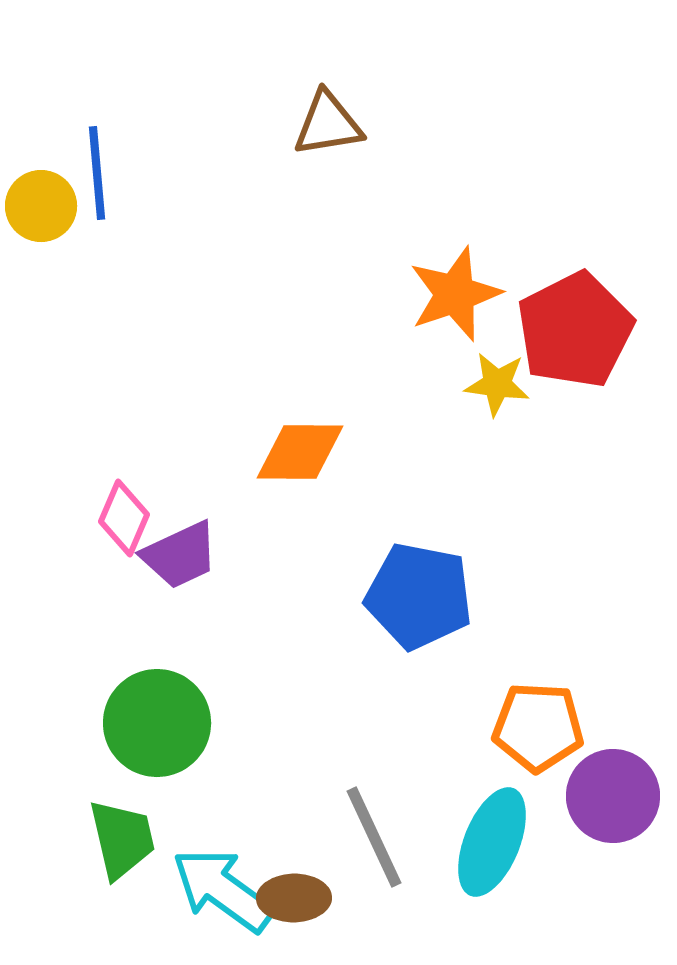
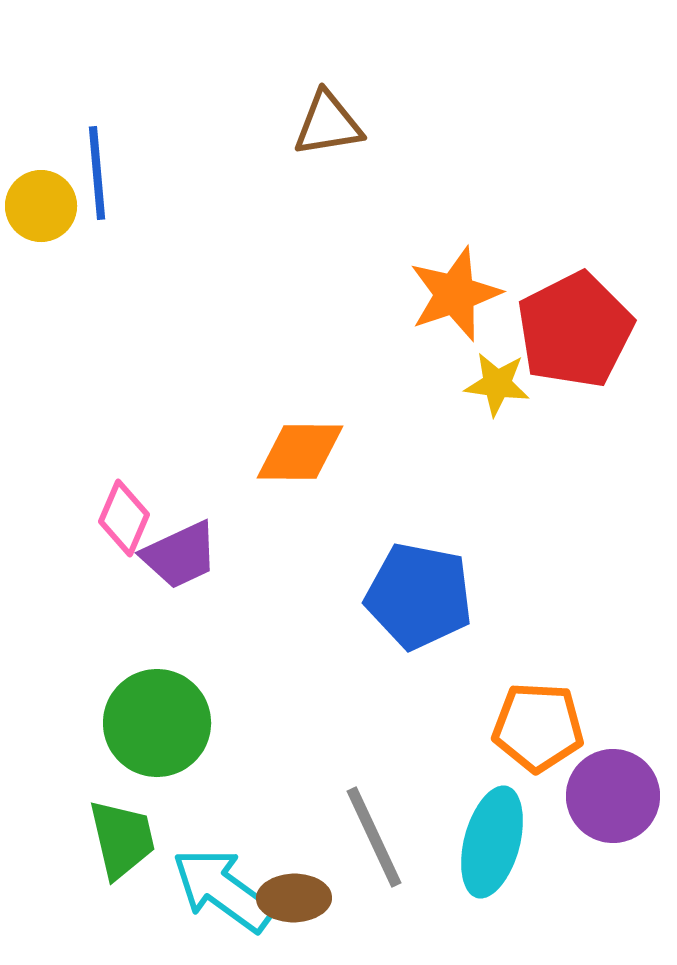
cyan ellipse: rotated 7 degrees counterclockwise
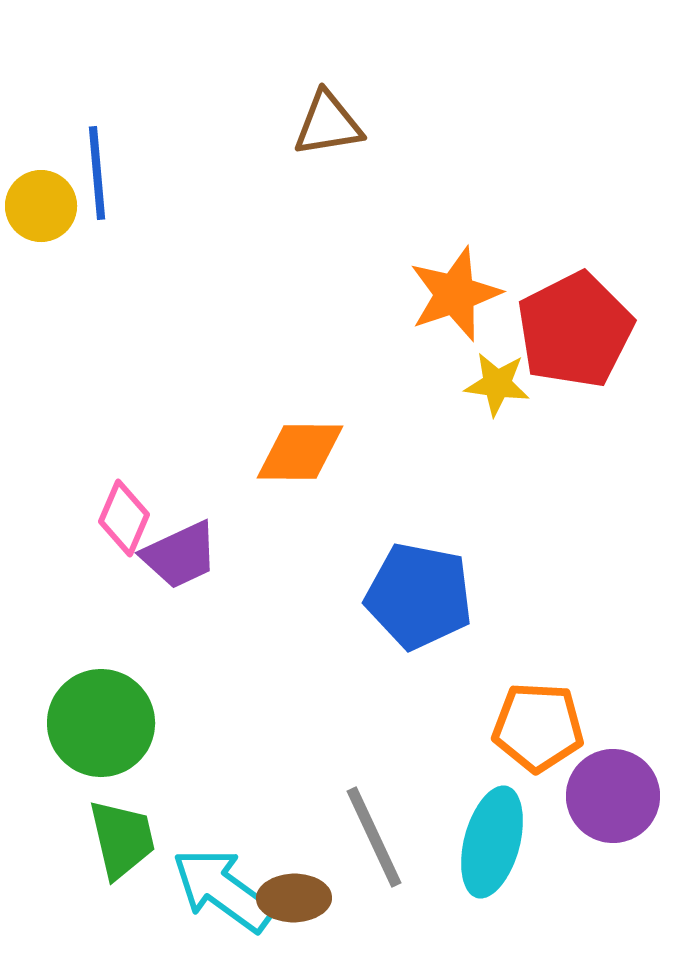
green circle: moved 56 px left
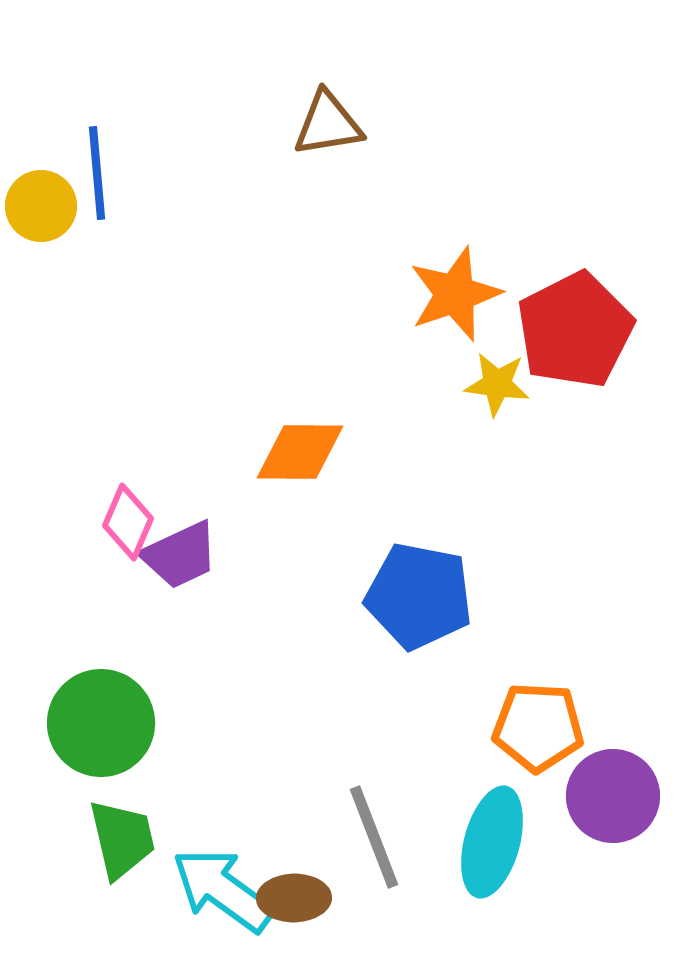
pink diamond: moved 4 px right, 4 px down
gray line: rotated 4 degrees clockwise
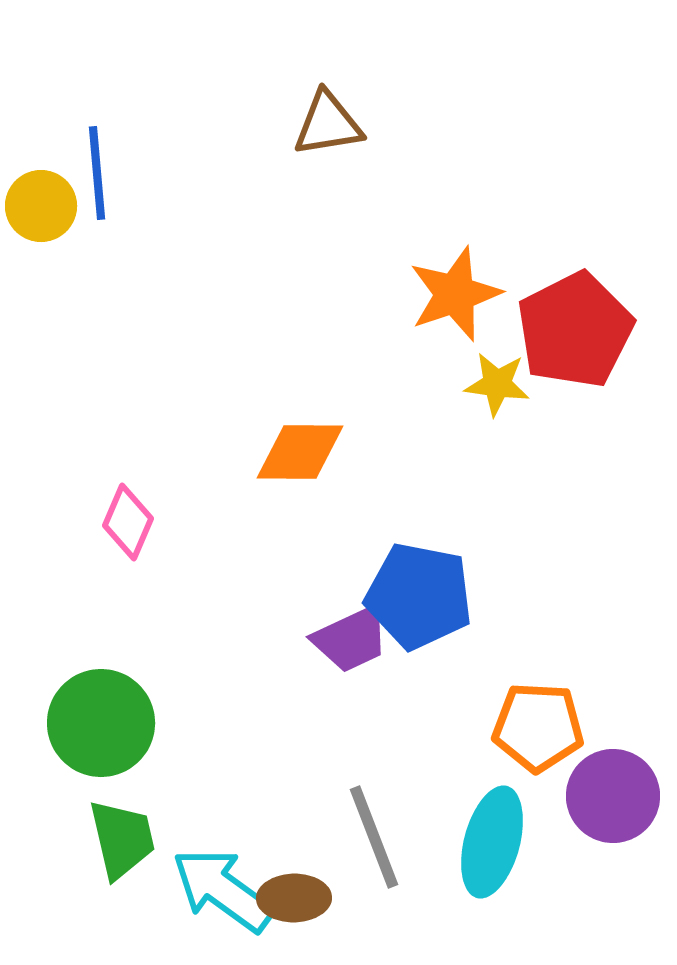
purple trapezoid: moved 171 px right, 84 px down
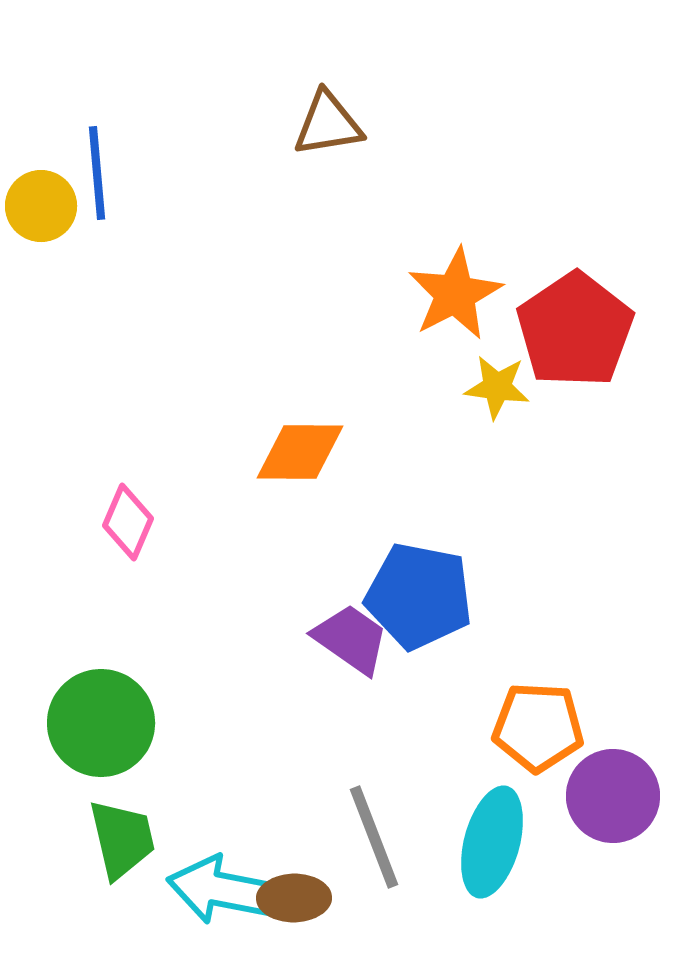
orange star: rotated 8 degrees counterclockwise
red pentagon: rotated 7 degrees counterclockwise
yellow star: moved 3 px down
purple trapezoid: rotated 120 degrees counterclockwise
cyan arrow: rotated 25 degrees counterclockwise
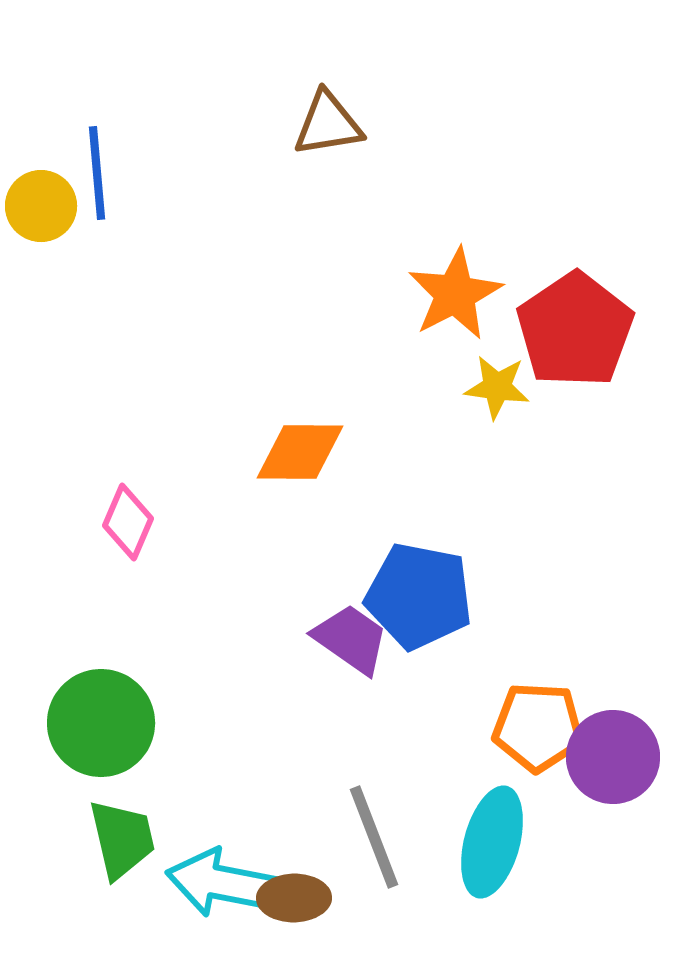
purple circle: moved 39 px up
cyan arrow: moved 1 px left, 7 px up
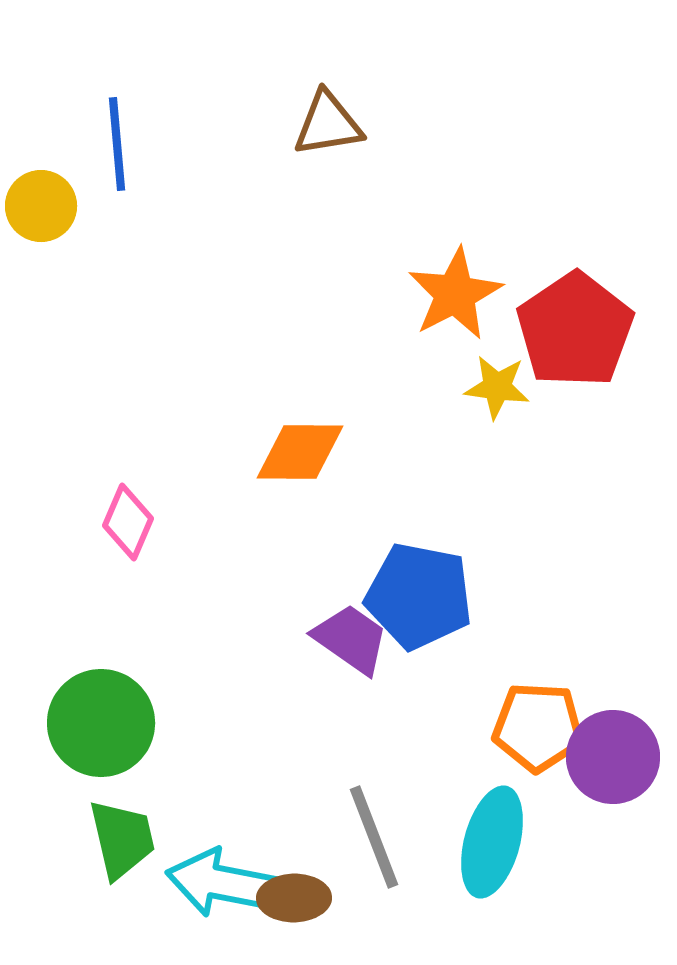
blue line: moved 20 px right, 29 px up
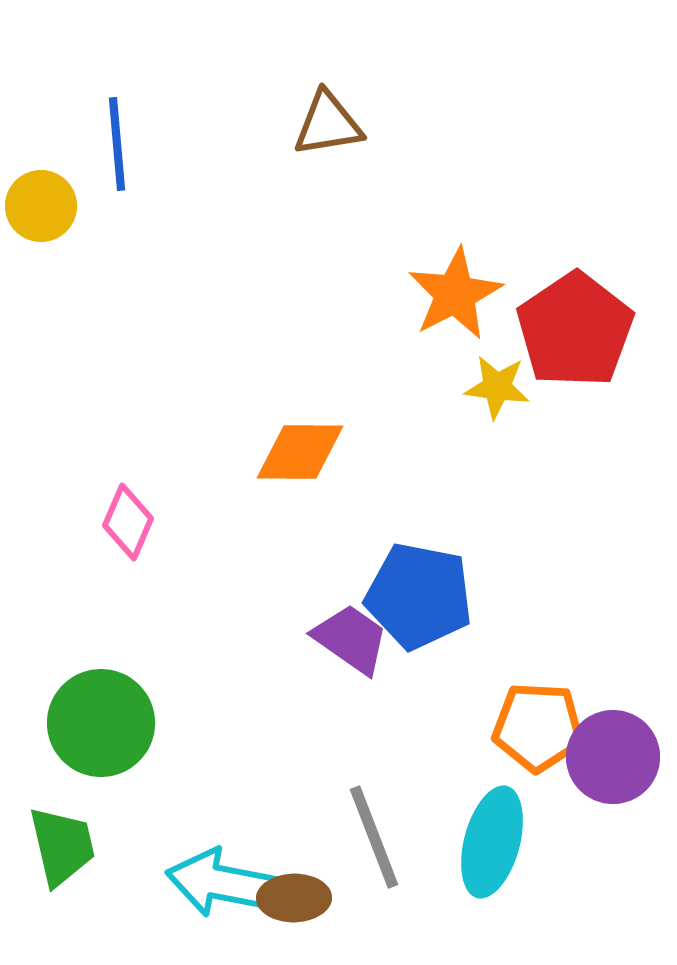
green trapezoid: moved 60 px left, 7 px down
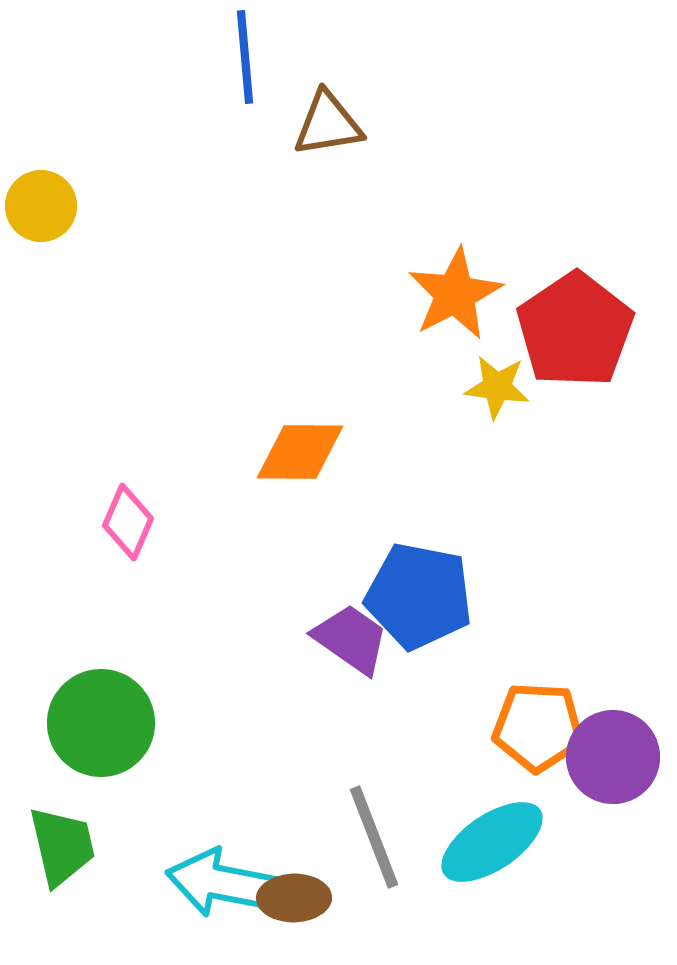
blue line: moved 128 px right, 87 px up
cyan ellipse: rotated 41 degrees clockwise
